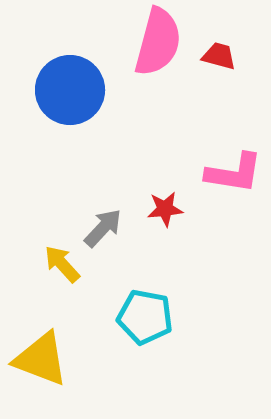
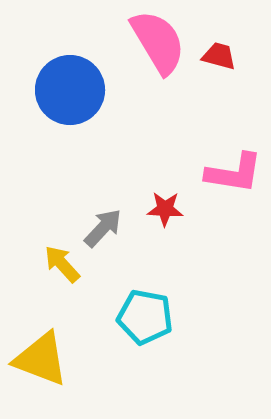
pink semicircle: rotated 46 degrees counterclockwise
red star: rotated 9 degrees clockwise
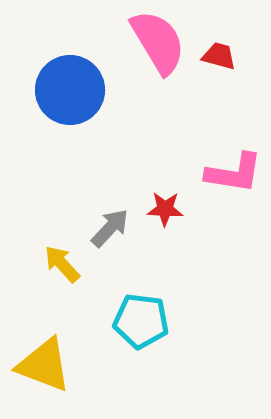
gray arrow: moved 7 px right
cyan pentagon: moved 4 px left, 4 px down; rotated 4 degrees counterclockwise
yellow triangle: moved 3 px right, 6 px down
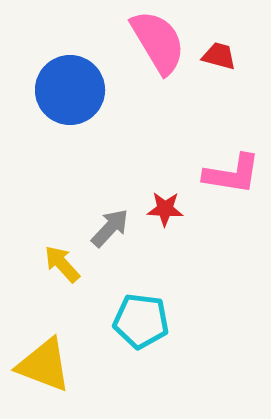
pink L-shape: moved 2 px left, 1 px down
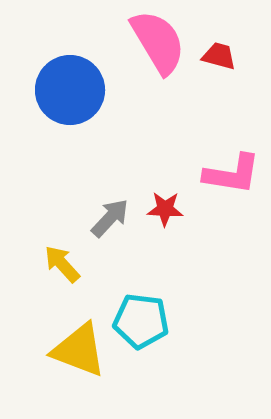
gray arrow: moved 10 px up
yellow triangle: moved 35 px right, 15 px up
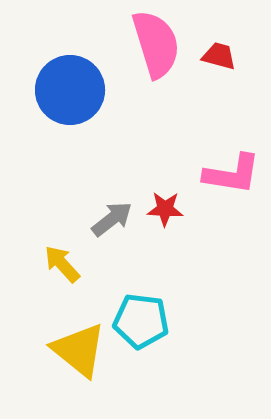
pink semicircle: moved 2 px left, 2 px down; rotated 14 degrees clockwise
gray arrow: moved 2 px right, 1 px down; rotated 9 degrees clockwise
yellow triangle: rotated 18 degrees clockwise
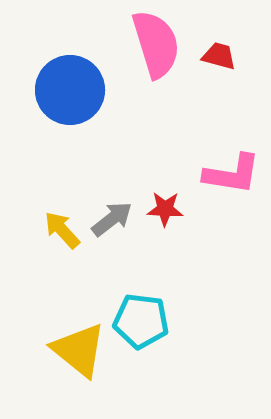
yellow arrow: moved 34 px up
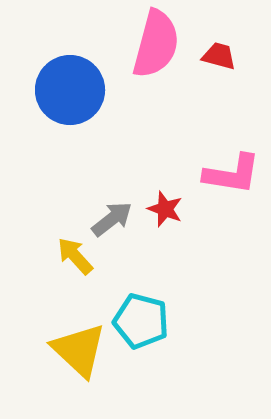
pink semicircle: rotated 32 degrees clockwise
red star: rotated 18 degrees clockwise
yellow arrow: moved 13 px right, 26 px down
cyan pentagon: rotated 8 degrees clockwise
yellow triangle: rotated 4 degrees clockwise
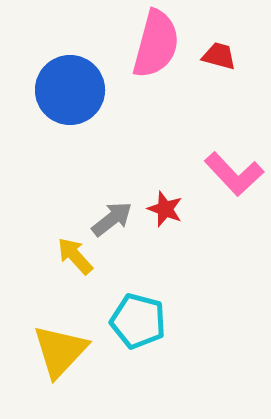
pink L-shape: moved 2 px right; rotated 38 degrees clockwise
cyan pentagon: moved 3 px left
yellow triangle: moved 19 px left, 1 px down; rotated 30 degrees clockwise
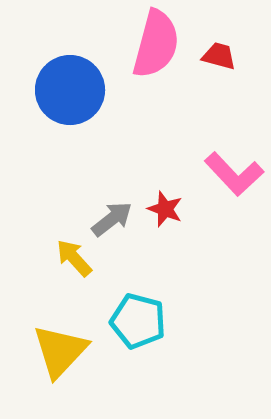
yellow arrow: moved 1 px left, 2 px down
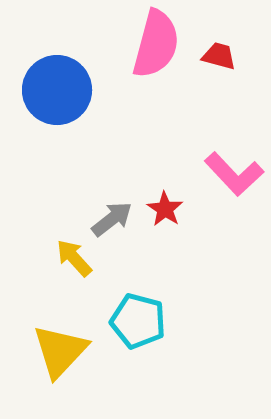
blue circle: moved 13 px left
red star: rotated 12 degrees clockwise
